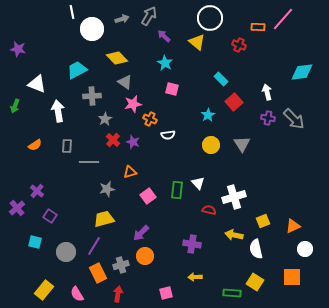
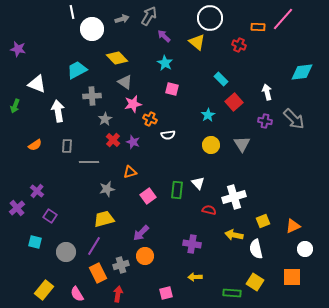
purple cross at (268, 118): moved 3 px left, 3 px down
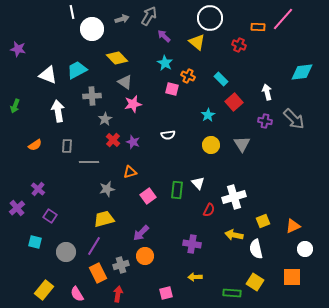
white triangle at (37, 84): moved 11 px right, 9 px up
orange cross at (150, 119): moved 38 px right, 43 px up
purple cross at (37, 191): moved 1 px right, 2 px up
red semicircle at (209, 210): rotated 104 degrees clockwise
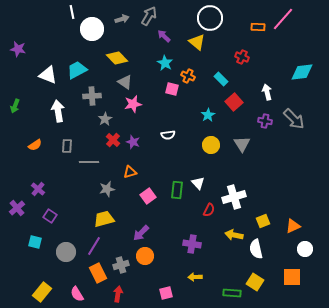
red cross at (239, 45): moved 3 px right, 12 px down
yellow rectangle at (44, 290): moved 2 px left, 2 px down
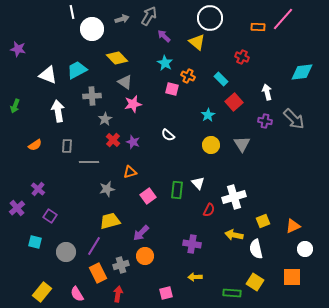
white semicircle at (168, 135): rotated 48 degrees clockwise
yellow trapezoid at (104, 219): moved 6 px right, 2 px down
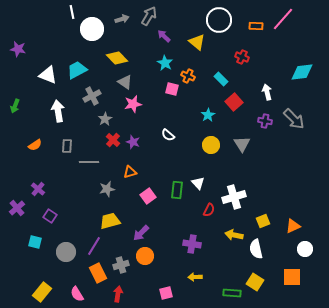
white circle at (210, 18): moved 9 px right, 2 px down
orange rectangle at (258, 27): moved 2 px left, 1 px up
gray cross at (92, 96): rotated 24 degrees counterclockwise
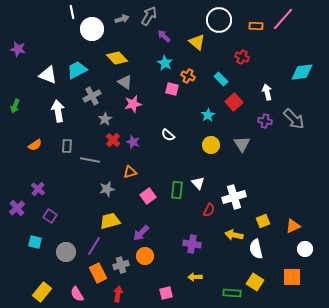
gray line at (89, 162): moved 1 px right, 2 px up; rotated 12 degrees clockwise
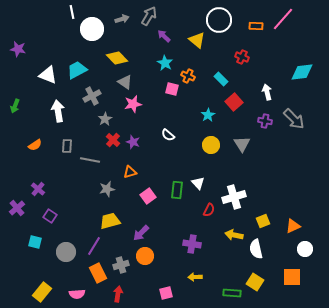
yellow triangle at (197, 42): moved 2 px up
pink semicircle at (77, 294): rotated 63 degrees counterclockwise
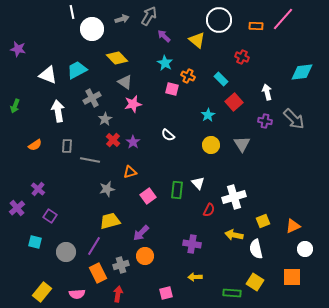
gray cross at (92, 96): moved 2 px down
purple star at (133, 142): rotated 16 degrees clockwise
